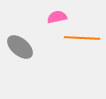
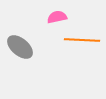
orange line: moved 2 px down
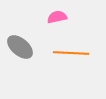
orange line: moved 11 px left, 13 px down
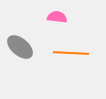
pink semicircle: rotated 18 degrees clockwise
